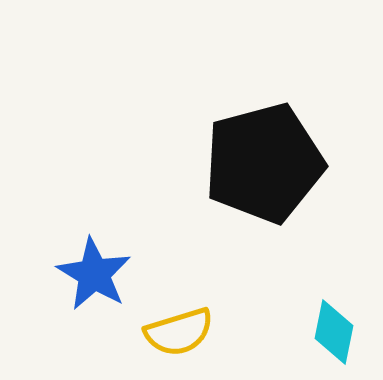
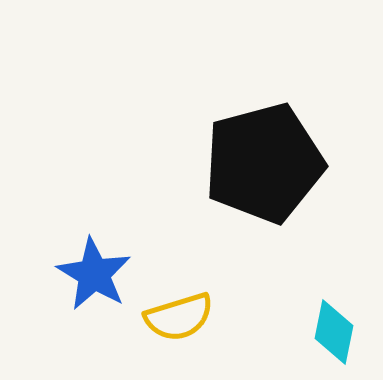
yellow semicircle: moved 15 px up
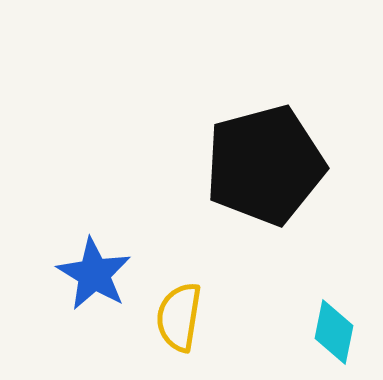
black pentagon: moved 1 px right, 2 px down
yellow semicircle: rotated 116 degrees clockwise
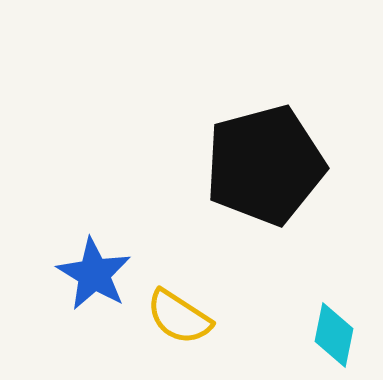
yellow semicircle: rotated 66 degrees counterclockwise
cyan diamond: moved 3 px down
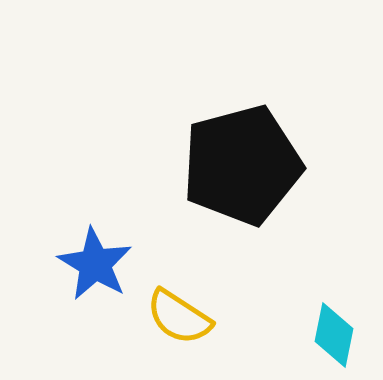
black pentagon: moved 23 px left
blue star: moved 1 px right, 10 px up
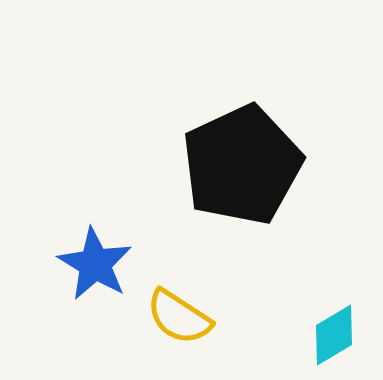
black pentagon: rotated 10 degrees counterclockwise
cyan diamond: rotated 48 degrees clockwise
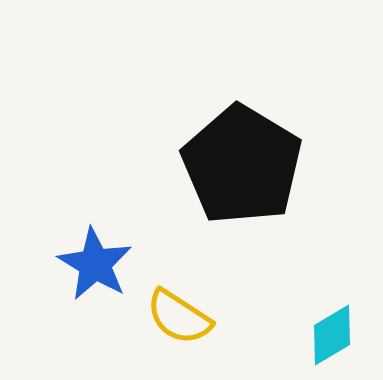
black pentagon: rotated 16 degrees counterclockwise
cyan diamond: moved 2 px left
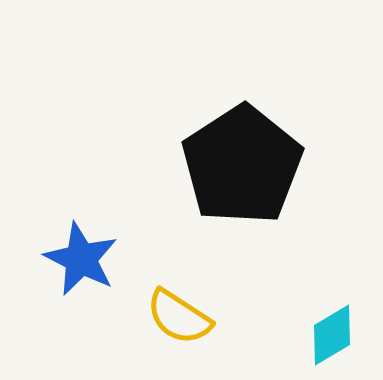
black pentagon: rotated 8 degrees clockwise
blue star: moved 14 px left, 5 px up; rotated 4 degrees counterclockwise
